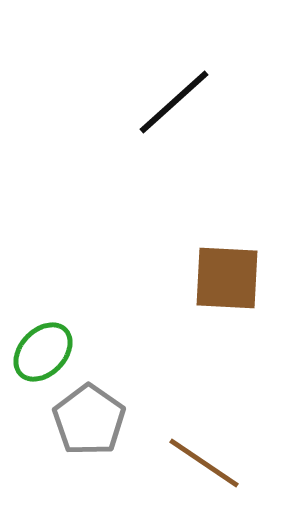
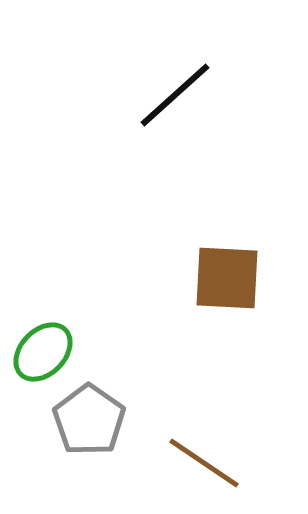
black line: moved 1 px right, 7 px up
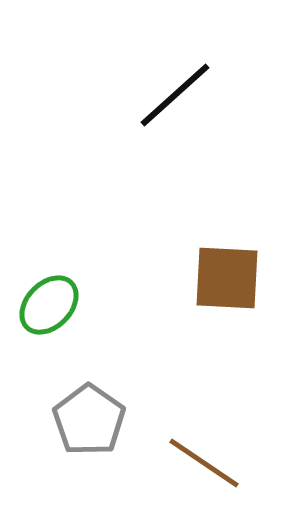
green ellipse: moved 6 px right, 47 px up
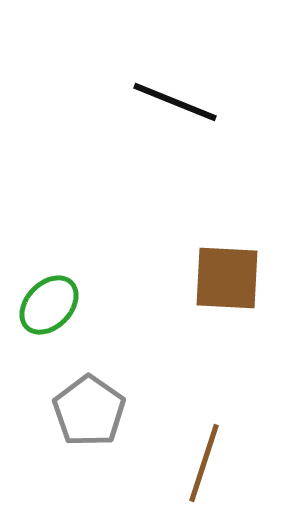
black line: moved 7 px down; rotated 64 degrees clockwise
gray pentagon: moved 9 px up
brown line: rotated 74 degrees clockwise
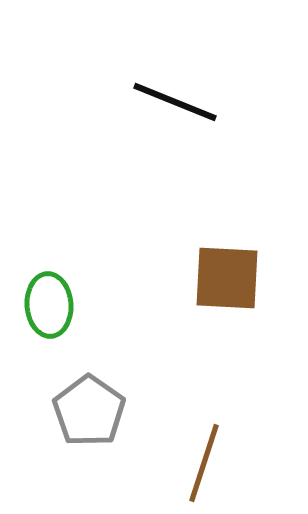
green ellipse: rotated 48 degrees counterclockwise
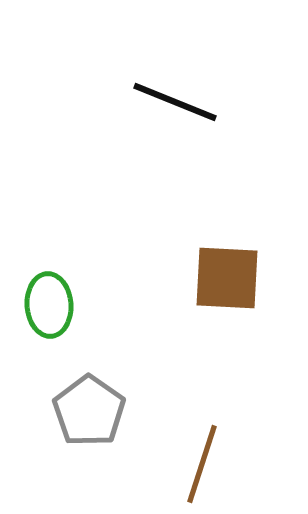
brown line: moved 2 px left, 1 px down
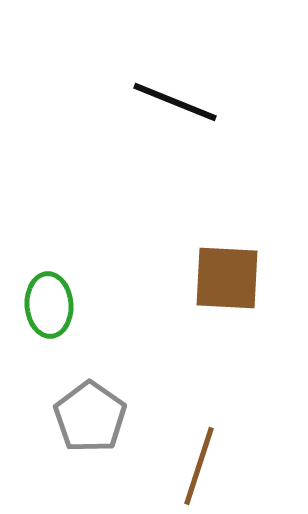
gray pentagon: moved 1 px right, 6 px down
brown line: moved 3 px left, 2 px down
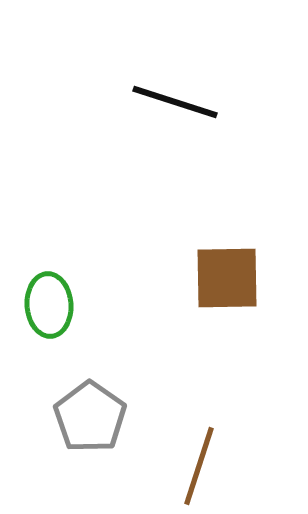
black line: rotated 4 degrees counterclockwise
brown square: rotated 4 degrees counterclockwise
